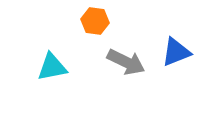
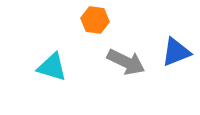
orange hexagon: moved 1 px up
cyan triangle: rotated 28 degrees clockwise
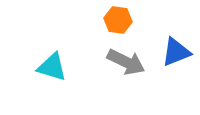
orange hexagon: moved 23 px right
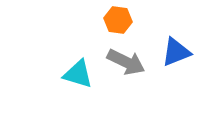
cyan triangle: moved 26 px right, 7 px down
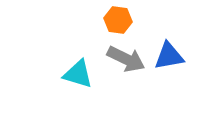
blue triangle: moved 7 px left, 4 px down; rotated 12 degrees clockwise
gray arrow: moved 3 px up
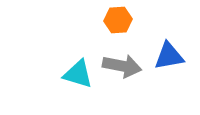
orange hexagon: rotated 12 degrees counterclockwise
gray arrow: moved 4 px left, 7 px down; rotated 15 degrees counterclockwise
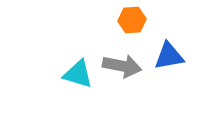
orange hexagon: moved 14 px right
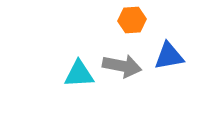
cyan triangle: moved 1 px right; rotated 20 degrees counterclockwise
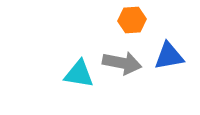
gray arrow: moved 3 px up
cyan triangle: rotated 12 degrees clockwise
